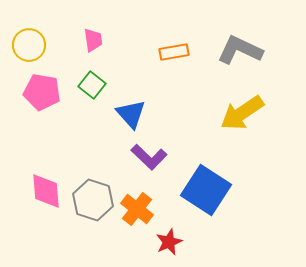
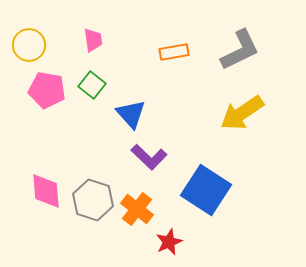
gray L-shape: rotated 129 degrees clockwise
pink pentagon: moved 5 px right, 2 px up
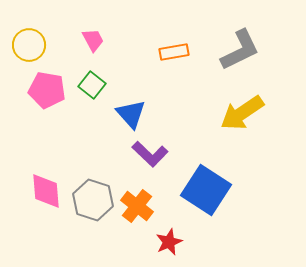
pink trapezoid: rotated 20 degrees counterclockwise
purple L-shape: moved 1 px right, 3 px up
orange cross: moved 3 px up
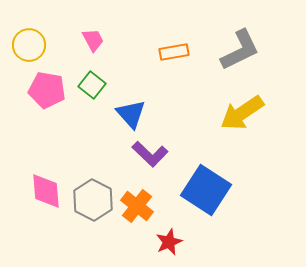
gray hexagon: rotated 9 degrees clockwise
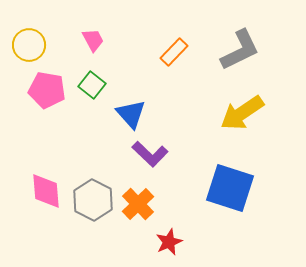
orange rectangle: rotated 36 degrees counterclockwise
blue square: moved 24 px right, 2 px up; rotated 15 degrees counterclockwise
orange cross: moved 1 px right, 2 px up; rotated 8 degrees clockwise
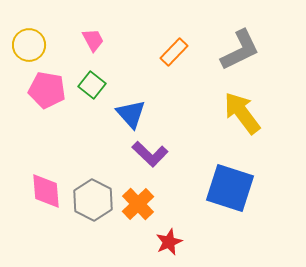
yellow arrow: rotated 87 degrees clockwise
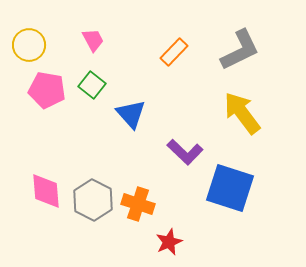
purple L-shape: moved 35 px right, 2 px up
orange cross: rotated 28 degrees counterclockwise
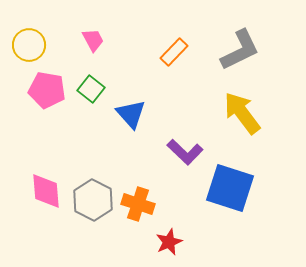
green square: moved 1 px left, 4 px down
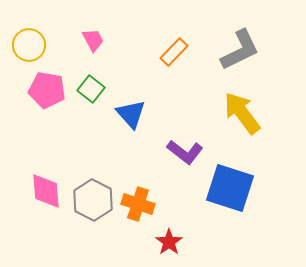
purple L-shape: rotated 6 degrees counterclockwise
red star: rotated 12 degrees counterclockwise
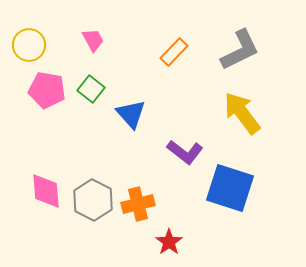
orange cross: rotated 32 degrees counterclockwise
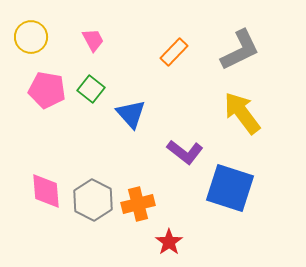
yellow circle: moved 2 px right, 8 px up
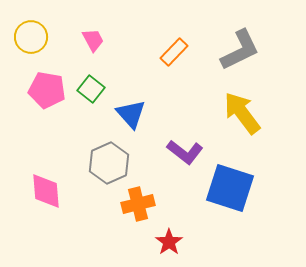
gray hexagon: moved 16 px right, 37 px up; rotated 9 degrees clockwise
